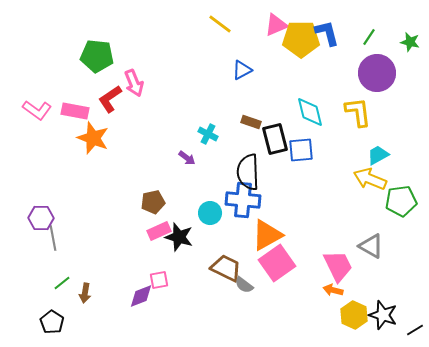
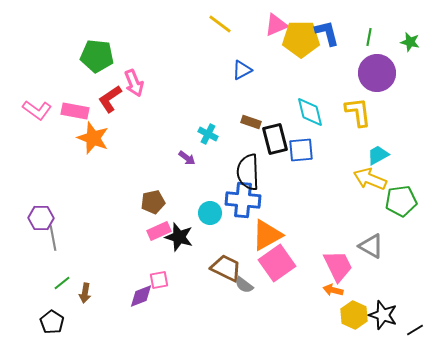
green line at (369, 37): rotated 24 degrees counterclockwise
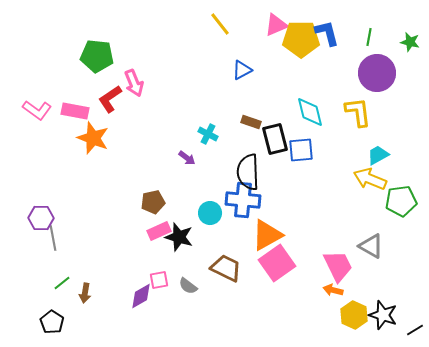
yellow line at (220, 24): rotated 15 degrees clockwise
gray semicircle at (244, 285): moved 56 px left, 1 px down
purple diamond at (141, 296): rotated 8 degrees counterclockwise
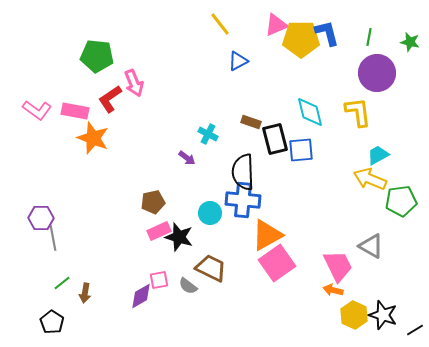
blue triangle at (242, 70): moved 4 px left, 9 px up
black semicircle at (248, 172): moved 5 px left
brown trapezoid at (226, 268): moved 15 px left
